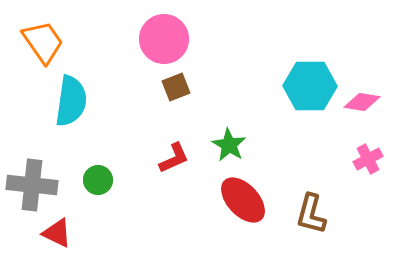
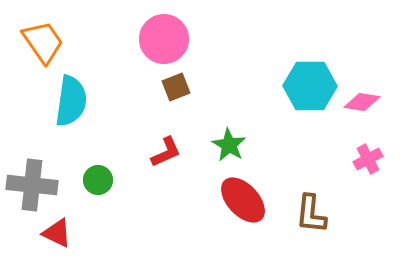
red L-shape: moved 8 px left, 6 px up
brown L-shape: rotated 9 degrees counterclockwise
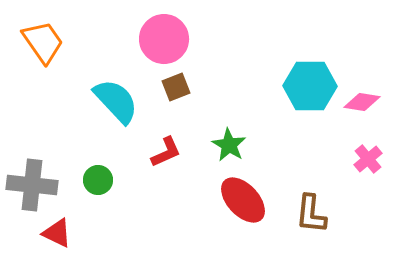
cyan semicircle: moved 45 px right; rotated 51 degrees counterclockwise
pink cross: rotated 12 degrees counterclockwise
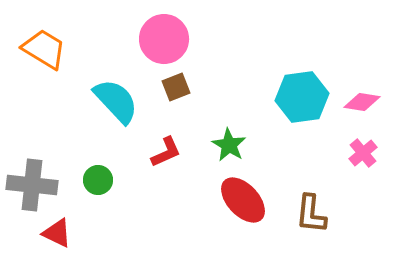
orange trapezoid: moved 1 px right, 7 px down; rotated 24 degrees counterclockwise
cyan hexagon: moved 8 px left, 11 px down; rotated 9 degrees counterclockwise
pink cross: moved 5 px left, 6 px up
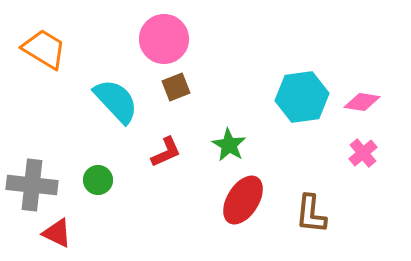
red ellipse: rotated 75 degrees clockwise
